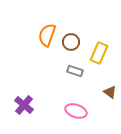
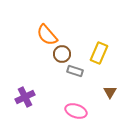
orange semicircle: rotated 60 degrees counterclockwise
brown circle: moved 9 px left, 12 px down
brown triangle: rotated 24 degrees clockwise
purple cross: moved 1 px right, 8 px up; rotated 24 degrees clockwise
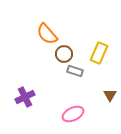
orange semicircle: moved 1 px up
brown circle: moved 2 px right
brown triangle: moved 3 px down
pink ellipse: moved 3 px left, 3 px down; rotated 45 degrees counterclockwise
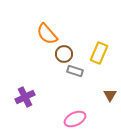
pink ellipse: moved 2 px right, 5 px down
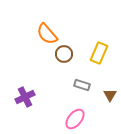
gray rectangle: moved 7 px right, 14 px down
pink ellipse: rotated 25 degrees counterclockwise
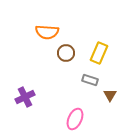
orange semicircle: moved 2 px up; rotated 45 degrees counterclockwise
brown circle: moved 2 px right, 1 px up
gray rectangle: moved 8 px right, 5 px up
pink ellipse: rotated 15 degrees counterclockwise
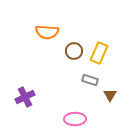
brown circle: moved 8 px right, 2 px up
pink ellipse: rotated 65 degrees clockwise
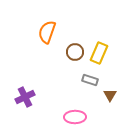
orange semicircle: rotated 105 degrees clockwise
brown circle: moved 1 px right, 1 px down
pink ellipse: moved 2 px up
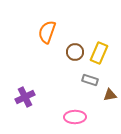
brown triangle: rotated 48 degrees clockwise
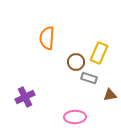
orange semicircle: moved 6 px down; rotated 15 degrees counterclockwise
brown circle: moved 1 px right, 10 px down
gray rectangle: moved 1 px left, 2 px up
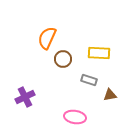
orange semicircle: rotated 20 degrees clockwise
yellow rectangle: rotated 70 degrees clockwise
brown circle: moved 13 px left, 3 px up
gray rectangle: moved 2 px down
pink ellipse: rotated 10 degrees clockwise
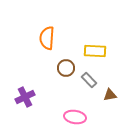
orange semicircle: rotated 20 degrees counterclockwise
yellow rectangle: moved 4 px left, 2 px up
brown circle: moved 3 px right, 9 px down
gray rectangle: rotated 28 degrees clockwise
